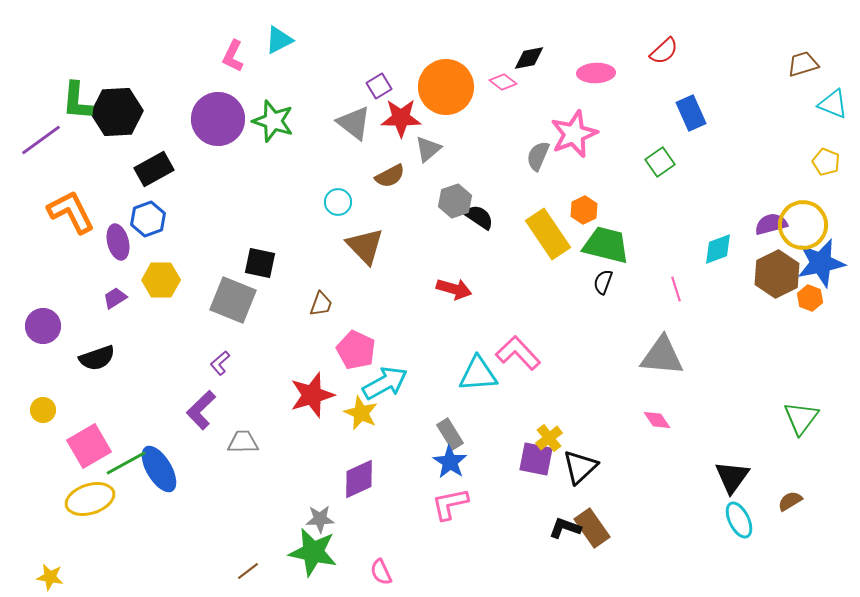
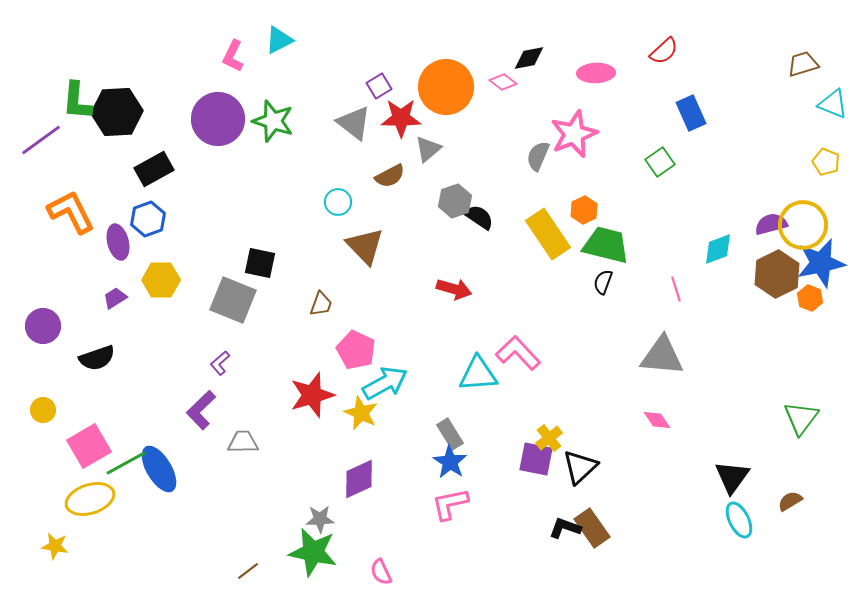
yellow star at (50, 577): moved 5 px right, 31 px up
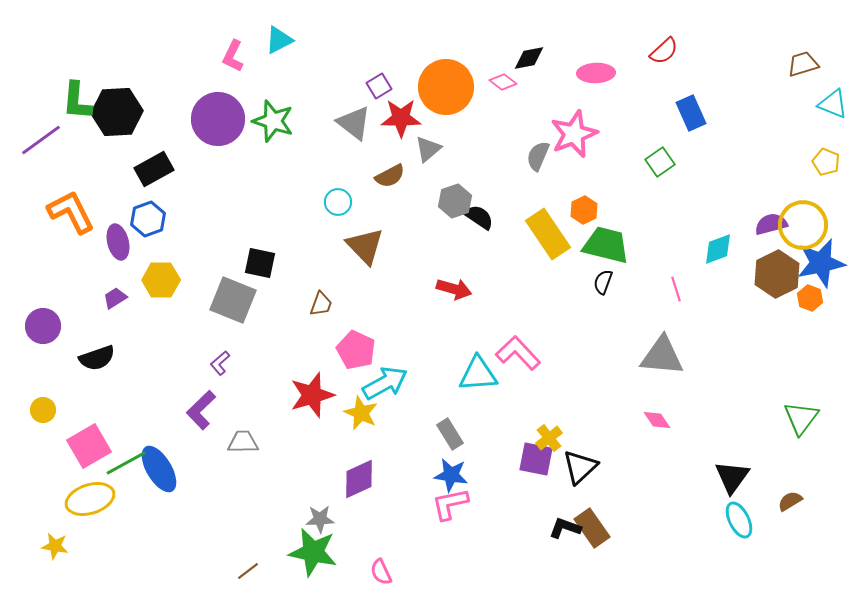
blue star at (450, 462): moved 1 px right, 13 px down; rotated 24 degrees counterclockwise
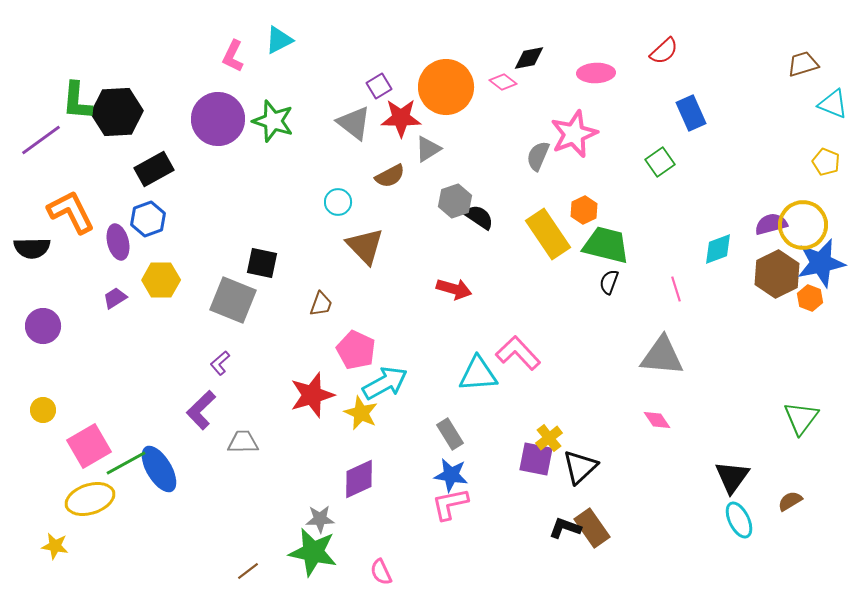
gray triangle at (428, 149): rotated 8 degrees clockwise
black square at (260, 263): moved 2 px right
black semicircle at (603, 282): moved 6 px right
black semicircle at (97, 358): moved 65 px left, 110 px up; rotated 18 degrees clockwise
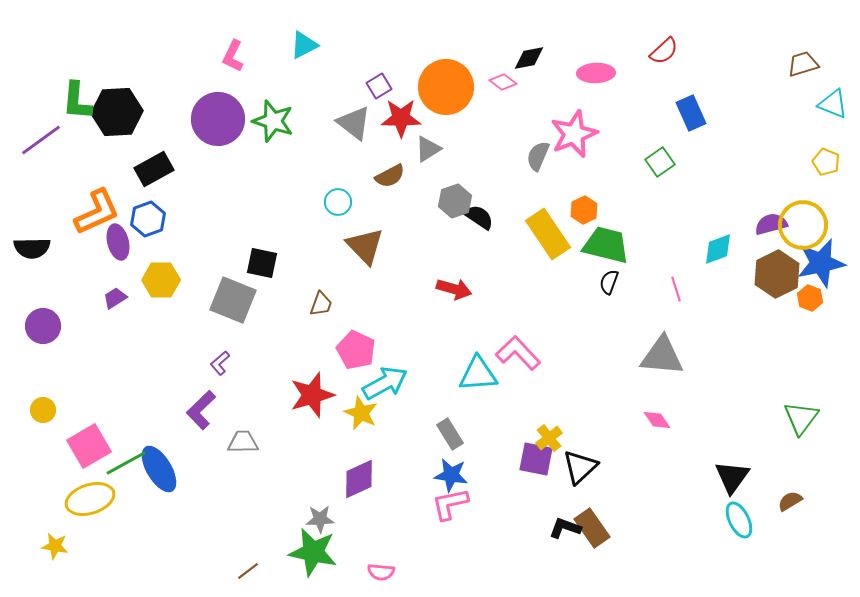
cyan triangle at (279, 40): moved 25 px right, 5 px down
orange L-shape at (71, 212): moved 26 px right; rotated 93 degrees clockwise
pink semicircle at (381, 572): rotated 60 degrees counterclockwise
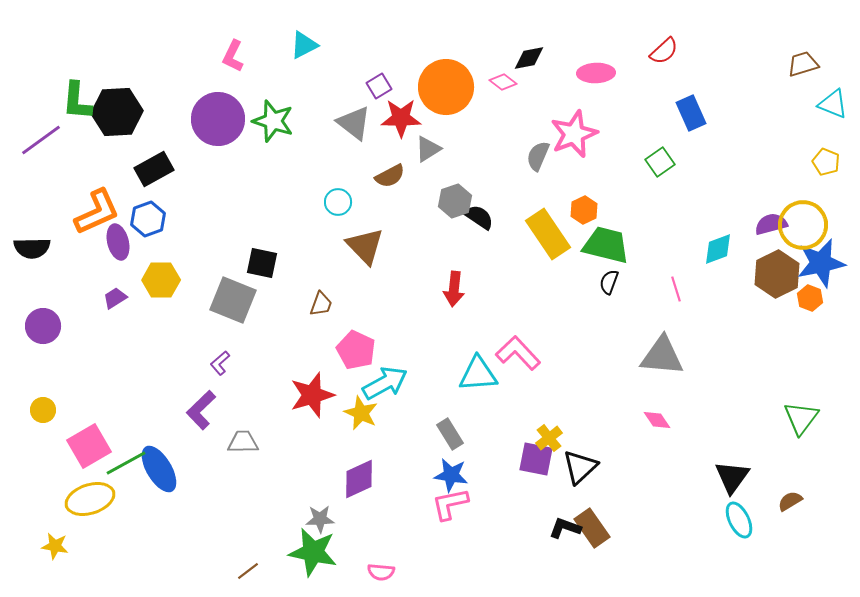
red arrow at (454, 289): rotated 80 degrees clockwise
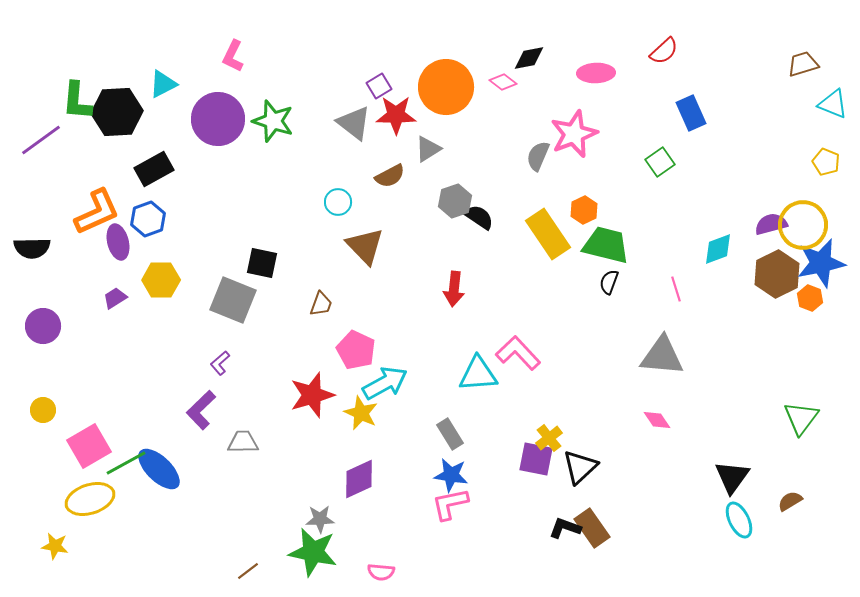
cyan triangle at (304, 45): moved 141 px left, 39 px down
red star at (401, 118): moved 5 px left, 3 px up
blue ellipse at (159, 469): rotated 15 degrees counterclockwise
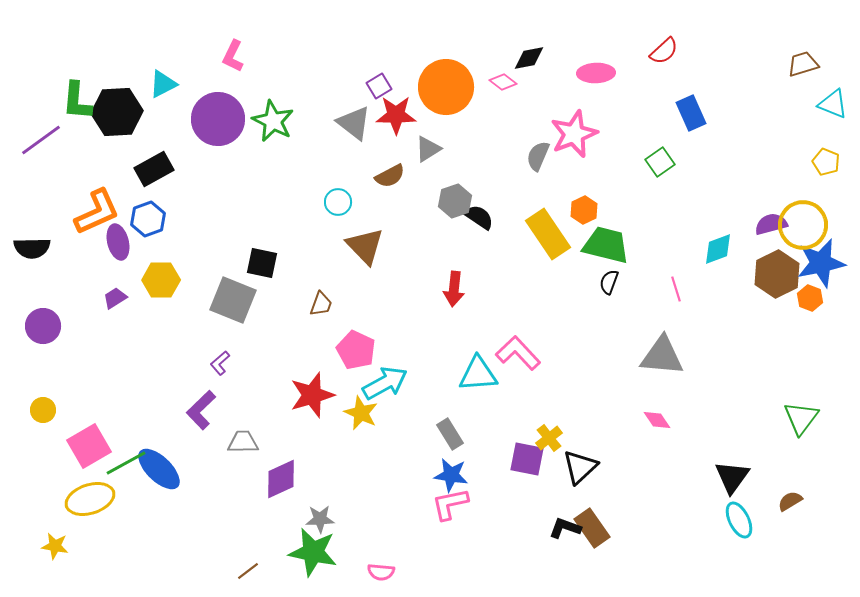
green star at (273, 121): rotated 9 degrees clockwise
purple square at (536, 459): moved 9 px left
purple diamond at (359, 479): moved 78 px left
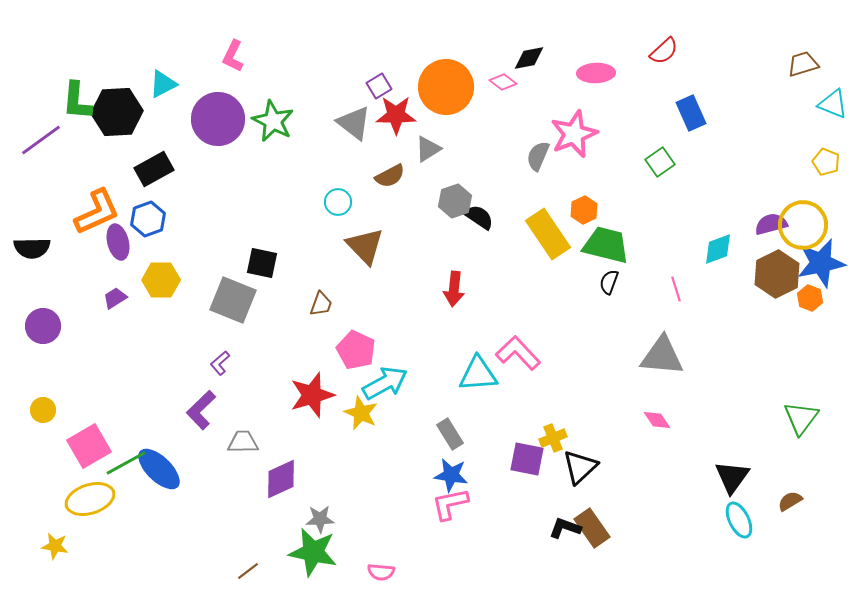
yellow cross at (549, 438): moved 4 px right; rotated 16 degrees clockwise
